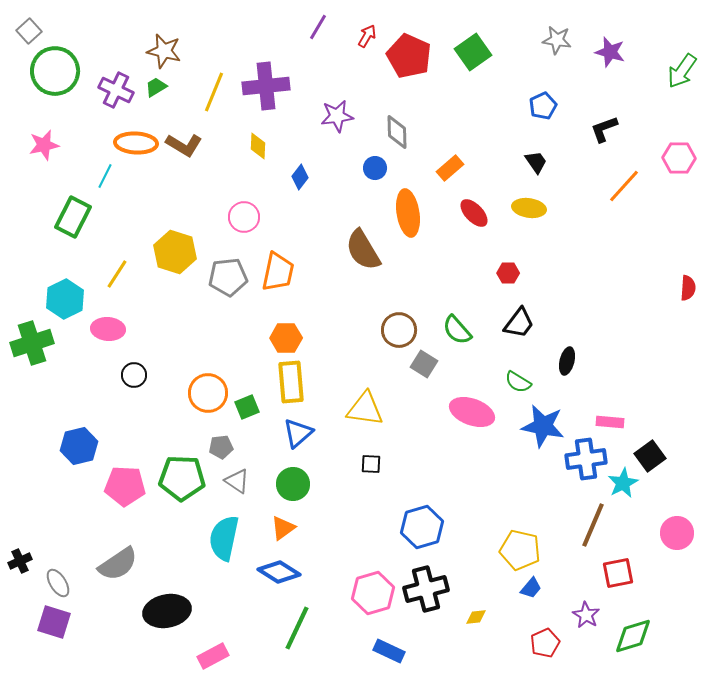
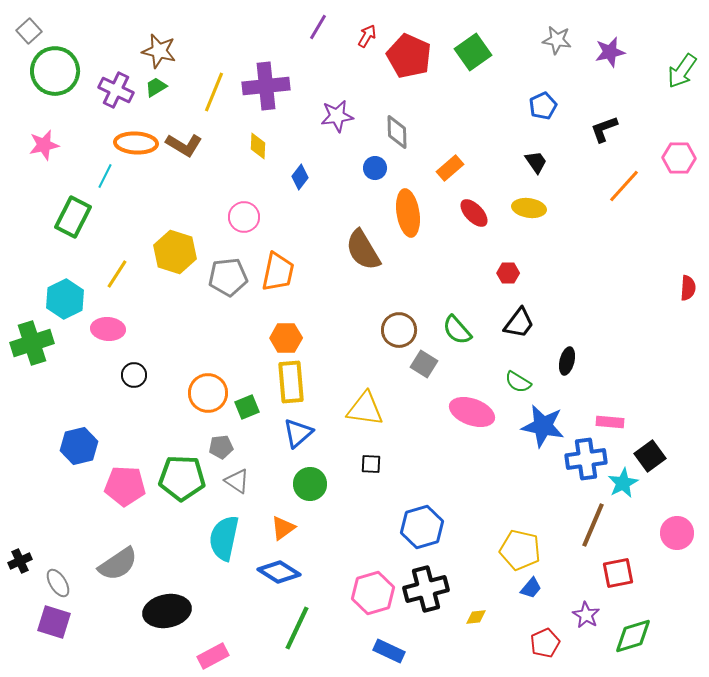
brown star at (164, 51): moved 5 px left
purple star at (610, 52): rotated 28 degrees counterclockwise
green circle at (293, 484): moved 17 px right
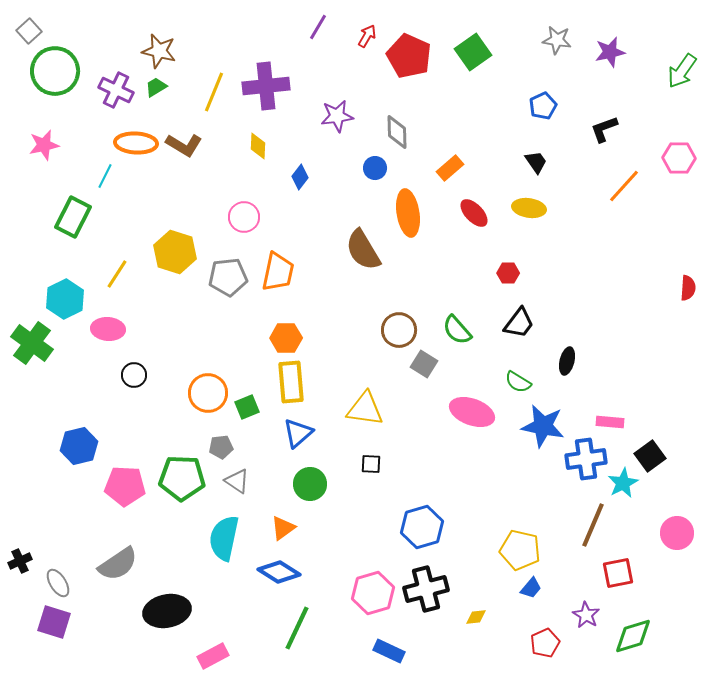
green cross at (32, 343): rotated 36 degrees counterclockwise
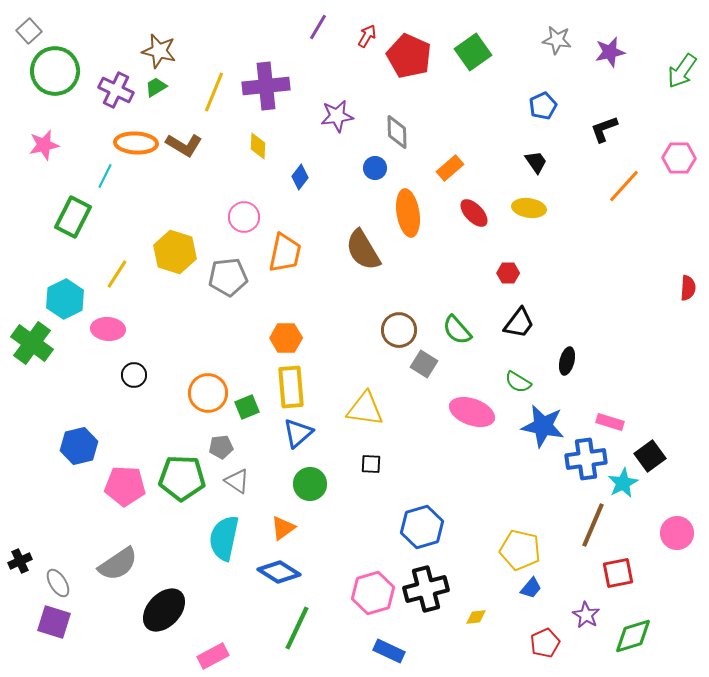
orange trapezoid at (278, 272): moved 7 px right, 19 px up
yellow rectangle at (291, 382): moved 5 px down
pink rectangle at (610, 422): rotated 12 degrees clockwise
black ellipse at (167, 611): moved 3 px left, 1 px up; rotated 36 degrees counterclockwise
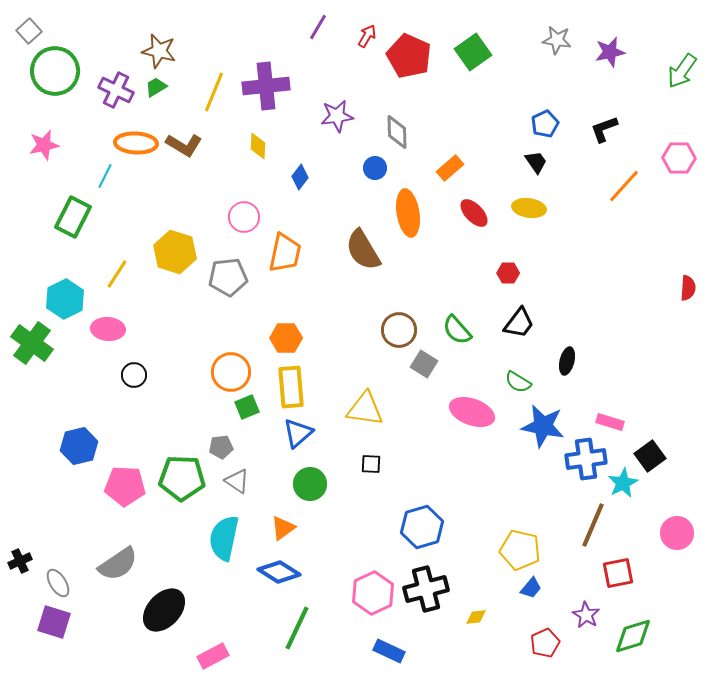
blue pentagon at (543, 106): moved 2 px right, 18 px down
orange circle at (208, 393): moved 23 px right, 21 px up
pink hexagon at (373, 593): rotated 9 degrees counterclockwise
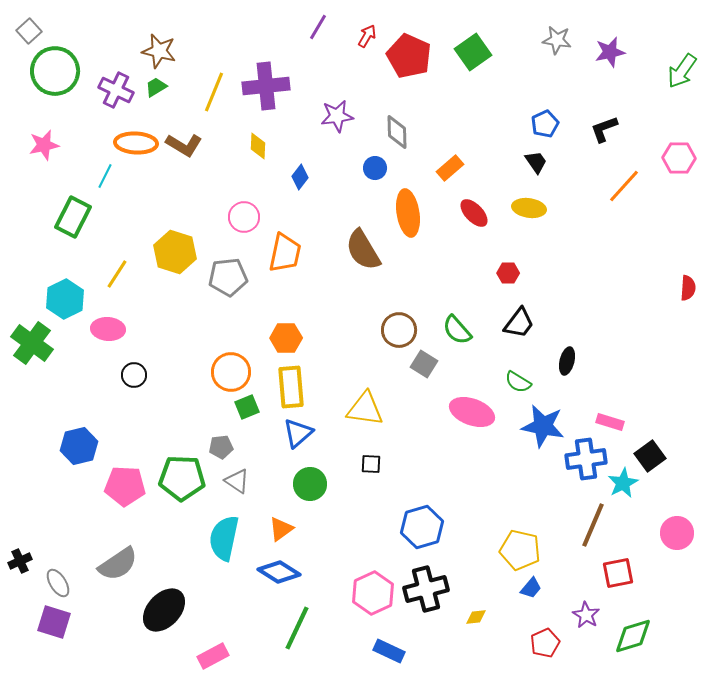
orange triangle at (283, 528): moved 2 px left, 1 px down
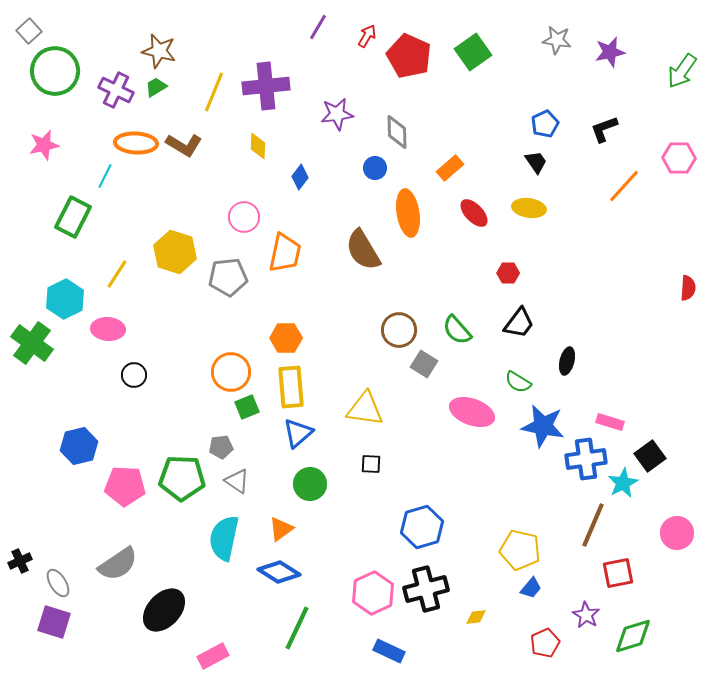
purple star at (337, 116): moved 2 px up
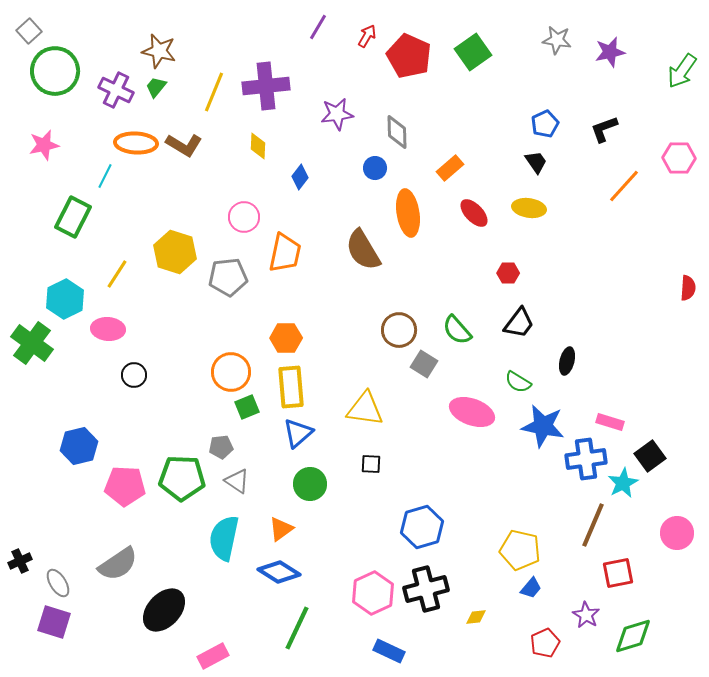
green trapezoid at (156, 87): rotated 20 degrees counterclockwise
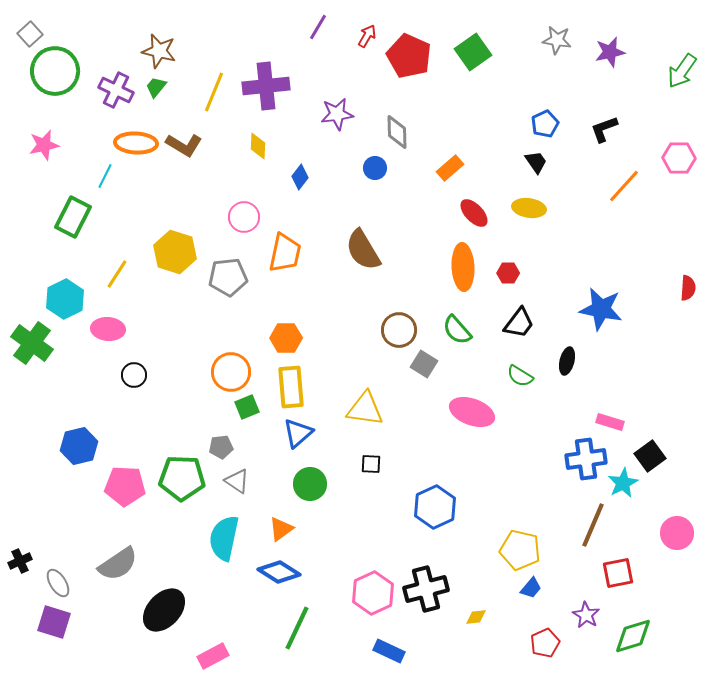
gray square at (29, 31): moved 1 px right, 3 px down
orange ellipse at (408, 213): moved 55 px right, 54 px down; rotated 6 degrees clockwise
green semicircle at (518, 382): moved 2 px right, 6 px up
blue star at (543, 426): moved 58 px right, 117 px up
blue hexagon at (422, 527): moved 13 px right, 20 px up; rotated 9 degrees counterclockwise
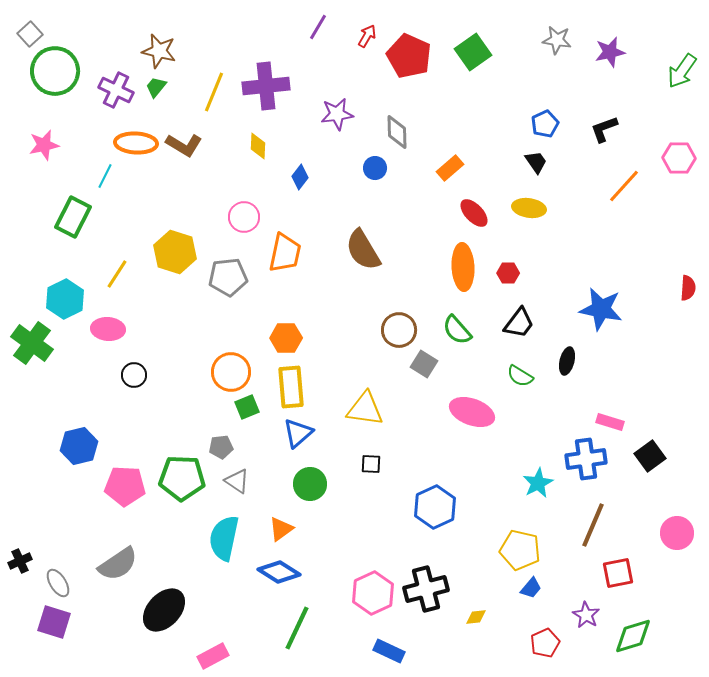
cyan star at (623, 483): moved 85 px left
